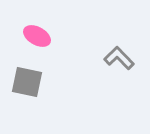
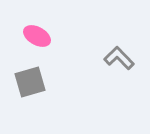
gray square: moved 3 px right; rotated 28 degrees counterclockwise
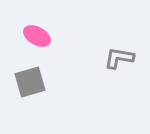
gray L-shape: rotated 36 degrees counterclockwise
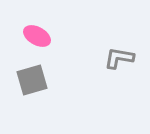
gray square: moved 2 px right, 2 px up
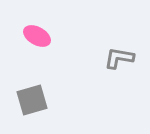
gray square: moved 20 px down
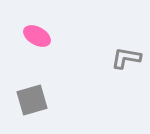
gray L-shape: moved 7 px right
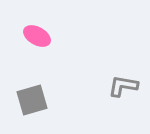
gray L-shape: moved 3 px left, 28 px down
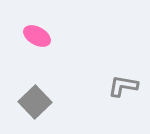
gray square: moved 3 px right, 2 px down; rotated 28 degrees counterclockwise
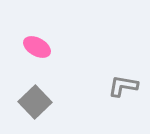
pink ellipse: moved 11 px down
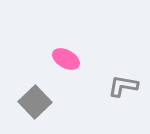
pink ellipse: moved 29 px right, 12 px down
